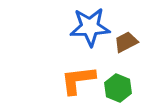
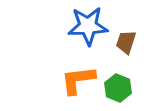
blue star: moved 2 px left, 1 px up
brown trapezoid: rotated 45 degrees counterclockwise
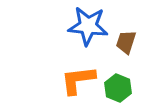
blue star: rotated 9 degrees clockwise
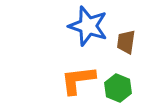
blue star: rotated 12 degrees clockwise
brown trapezoid: rotated 10 degrees counterclockwise
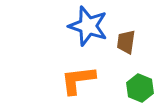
green hexagon: moved 22 px right
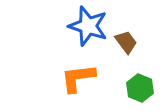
brown trapezoid: rotated 135 degrees clockwise
orange L-shape: moved 2 px up
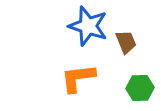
brown trapezoid: rotated 15 degrees clockwise
green hexagon: rotated 24 degrees counterclockwise
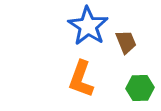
blue star: rotated 15 degrees clockwise
orange L-shape: moved 3 px right, 1 px down; rotated 63 degrees counterclockwise
